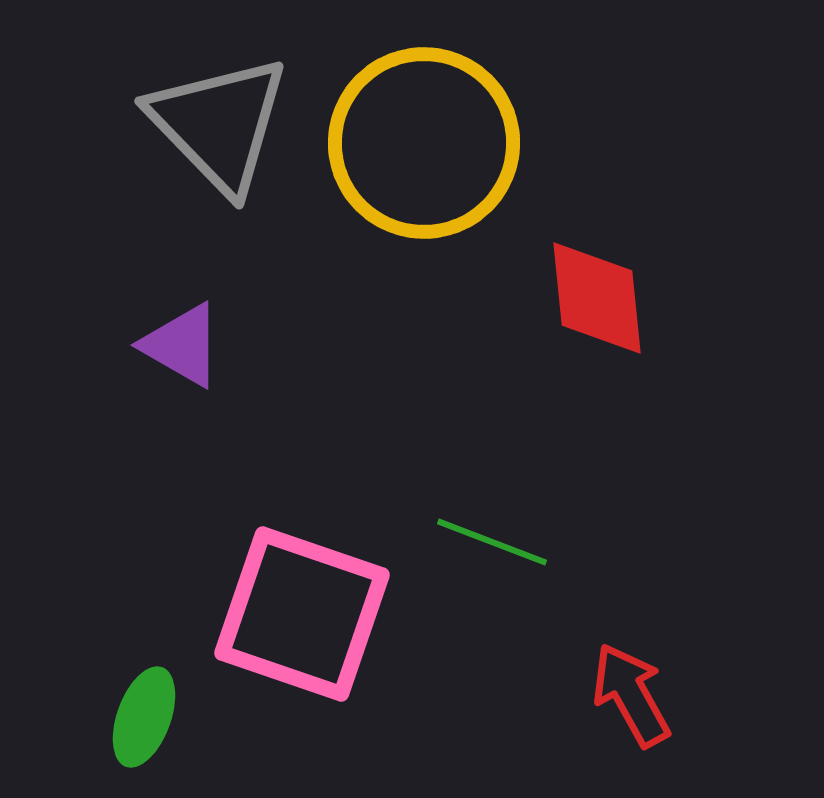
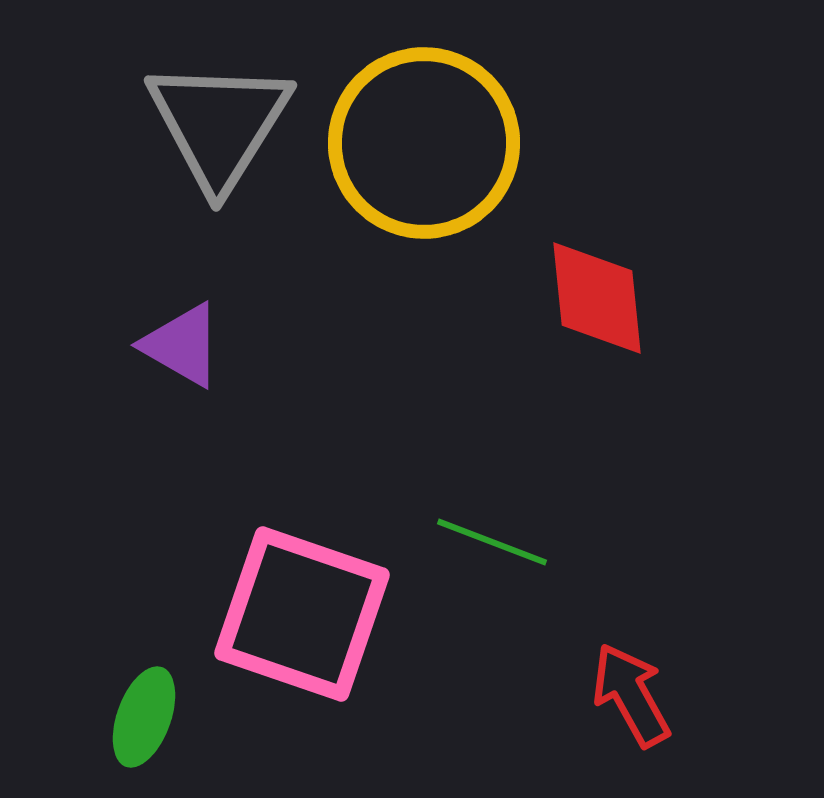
gray triangle: rotated 16 degrees clockwise
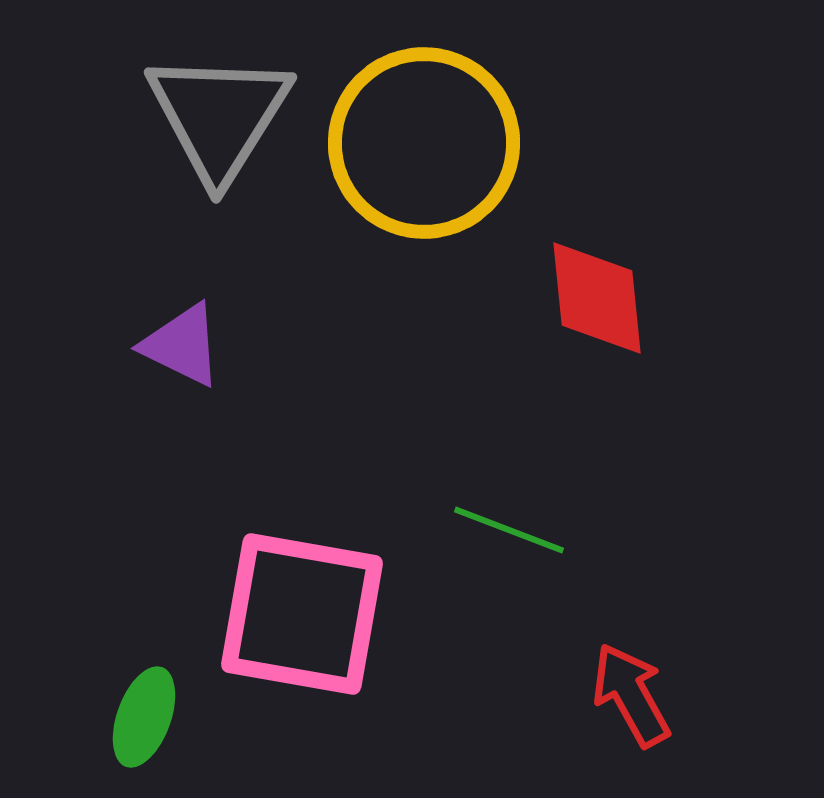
gray triangle: moved 8 px up
purple triangle: rotated 4 degrees counterclockwise
green line: moved 17 px right, 12 px up
pink square: rotated 9 degrees counterclockwise
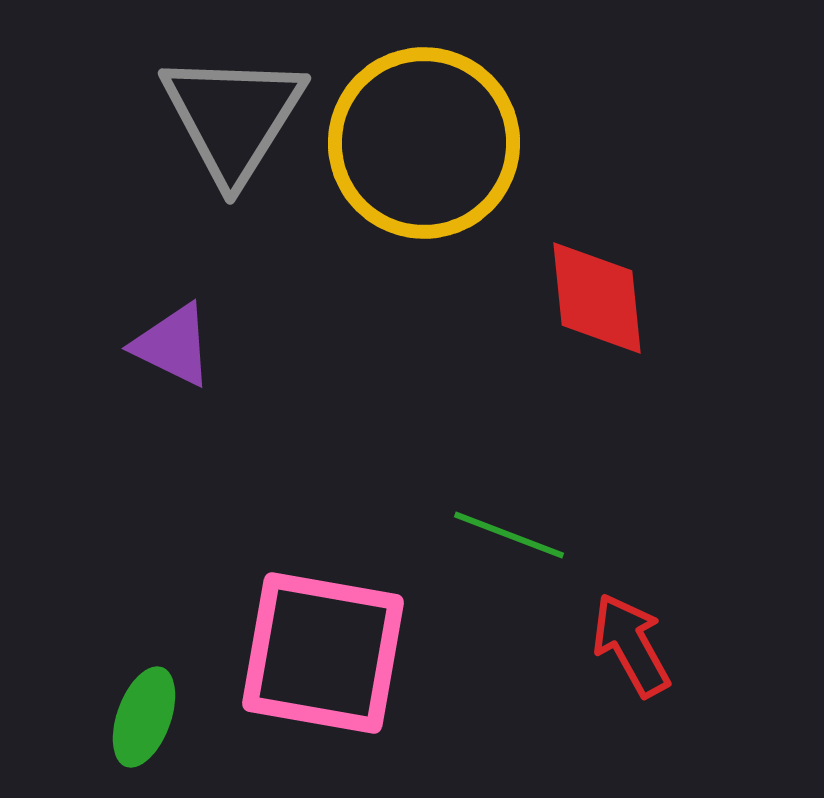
gray triangle: moved 14 px right, 1 px down
purple triangle: moved 9 px left
green line: moved 5 px down
pink square: moved 21 px right, 39 px down
red arrow: moved 50 px up
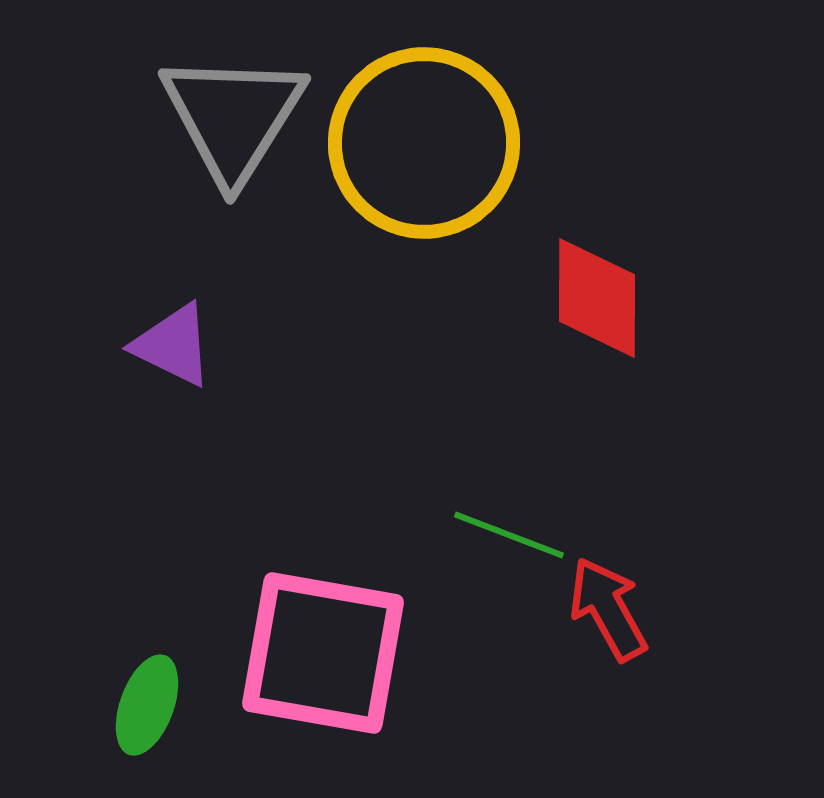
red diamond: rotated 6 degrees clockwise
red arrow: moved 23 px left, 36 px up
green ellipse: moved 3 px right, 12 px up
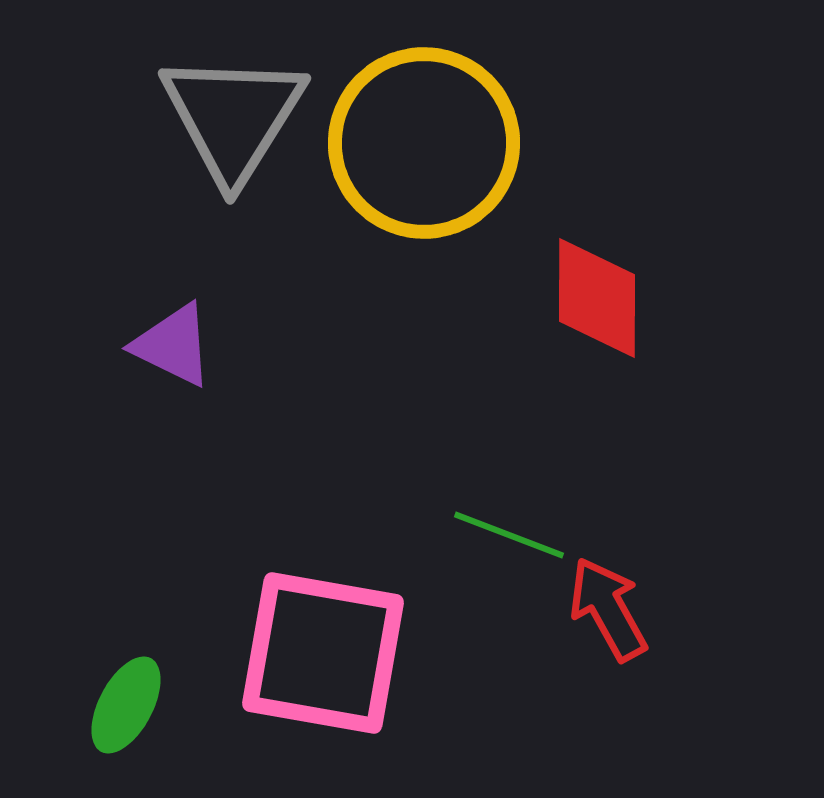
green ellipse: moved 21 px left; rotated 8 degrees clockwise
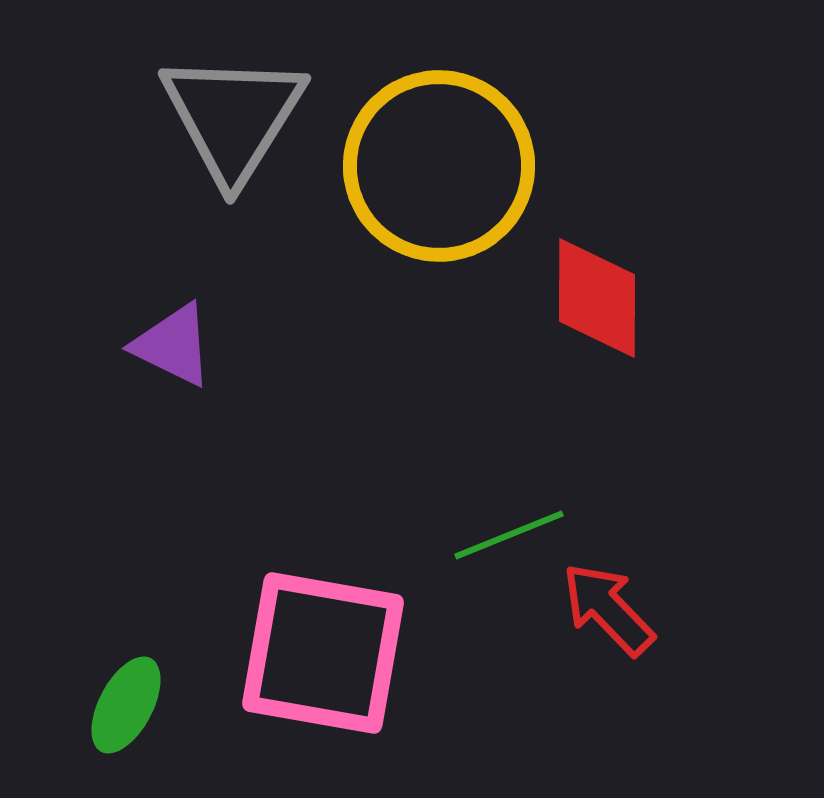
yellow circle: moved 15 px right, 23 px down
green line: rotated 43 degrees counterclockwise
red arrow: rotated 15 degrees counterclockwise
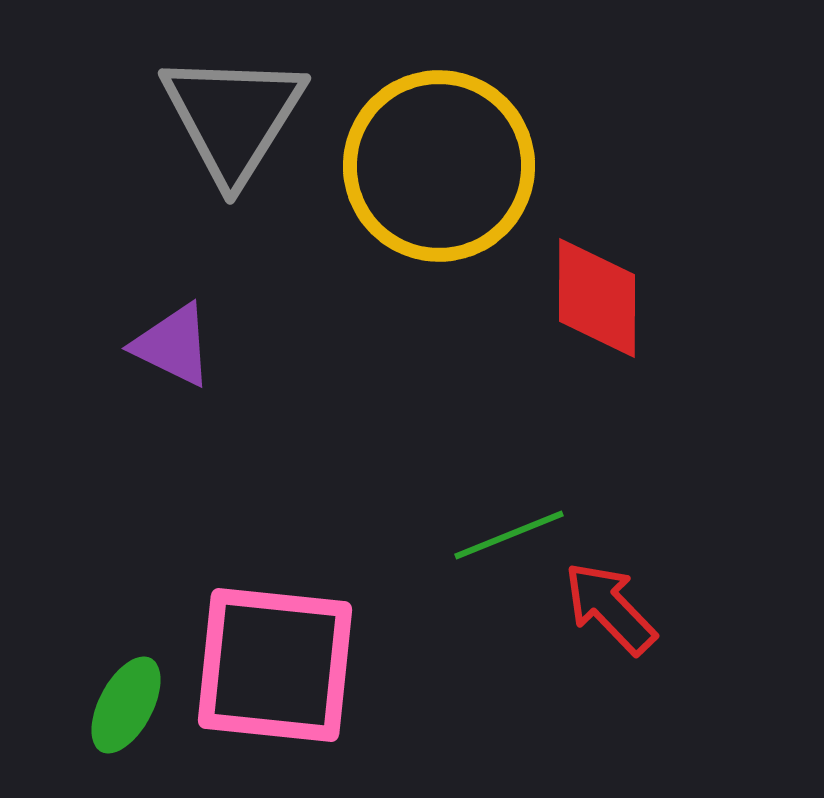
red arrow: moved 2 px right, 1 px up
pink square: moved 48 px left, 12 px down; rotated 4 degrees counterclockwise
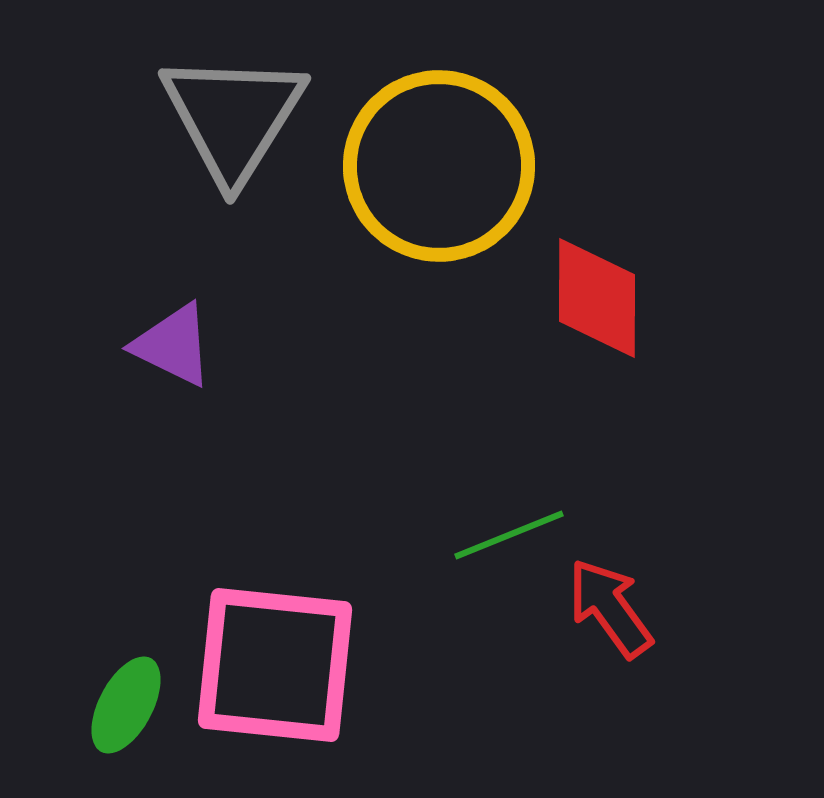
red arrow: rotated 8 degrees clockwise
